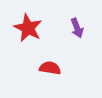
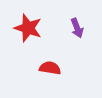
red star: rotated 8 degrees counterclockwise
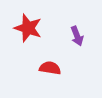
purple arrow: moved 8 px down
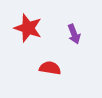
purple arrow: moved 3 px left, 2 px up
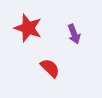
red semicircle: rotated 35 degrees clockwise
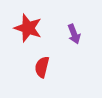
red semicircle: moved 8 px left, 1 px up; rotated 120 degrees counterclockwise
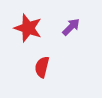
purple arrow: moved 3 px left, 7 px up; rotated 114 degrees counterclockwise
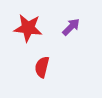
red star: rotated 12 degrees counterclockwise
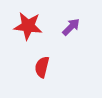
red star: moved 2 px up
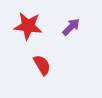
red semicircle: moved 2 px up; rotated 135 degrees clockwise
